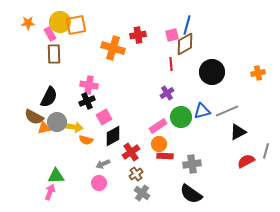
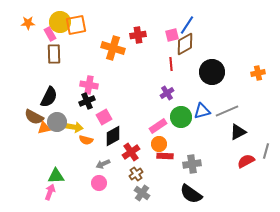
blue line at (187, 25): rotated 18 degrees clockwise
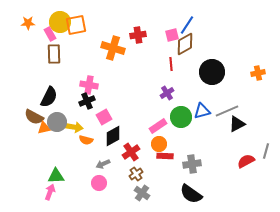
black triangle at (238, 132): moved 1 px left, 8 px up
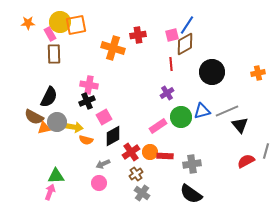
black triangle at (237, 124): moved 3 px right, 1 px down; rotated 42 degrees counterclockwise
orange circle at (159, 144): moved 9 px left, 8 px down
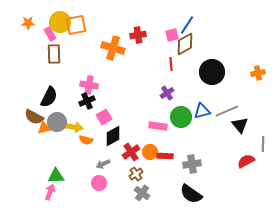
pink rectangle at (158, 126): rotated 42 degrees clockwise
gray line at (266, 151): moved 3 px left, 7 px up; rotated 14 degrees counterclockwise
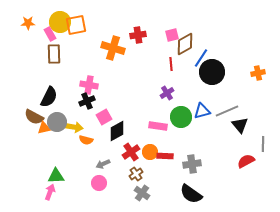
blue line at (187, 25): moved 14 px right, 33 px down
black diamond at (113, 136): moved 4 px right, 5 px up
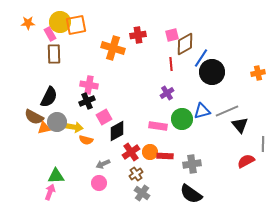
green circle at (181, 117): moved 1 px right, 2 px down
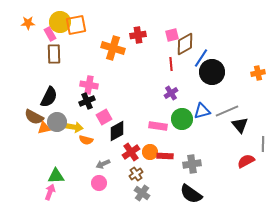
purple cross at (167, 93): moved 4 px right
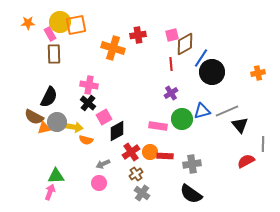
black cross at (87, 101): moved 1 px right, 2 px down; rotated 28 degrees counterclockwise
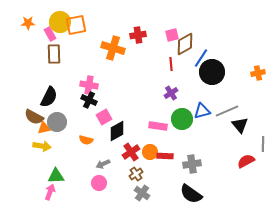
black cross at (88, 103): moved 1 px right, 3 px up; rotated 14 degrees counterclockwise
yellow arrow at (74, 127): moved 32 px left, 19 px down
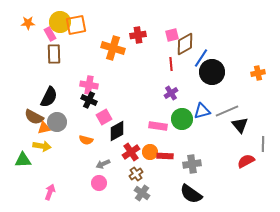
green triangle at (56, 176): moved 33 px left, 16 px up
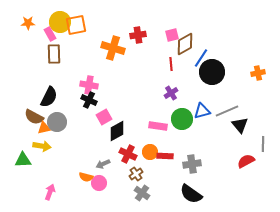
orange semicircle at (86, 140): moved 37 px down
red cross at (131, 152): moved 3 px left, 2 px down; rotated 30 degrees counterclockwise
